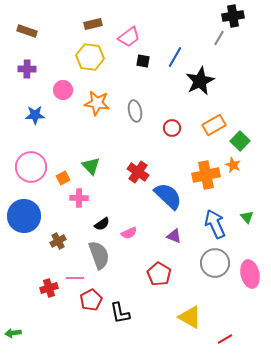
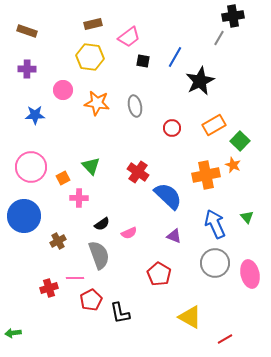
gray ellipse at (135, 111): moved 5 px up
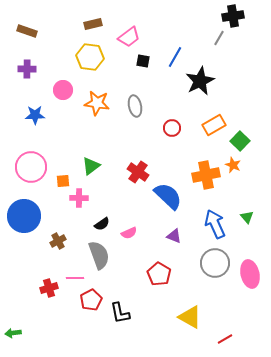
green triangle at (91, 166): rotated 36 degrees clockwise
orange square at (63, 178): moved 3 px down; rotated 24 degrees clockwise
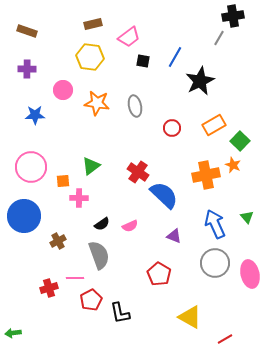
blue semicircle at (168, 196): moved 4 px left, 1 px up
pink semicircle at (129, 233): moved 1 px right, 7 px up
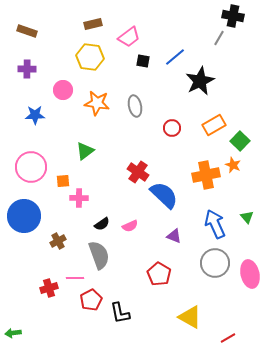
black cross at (233, 16): rotated 20 degrees clockwise
blue line at (175, 57): rotated 20 degrees clockwise
green triangle at (91, 166): moved 6 px left, 15 px up
red line at (225, 339): moved 3 px right, 1 px up
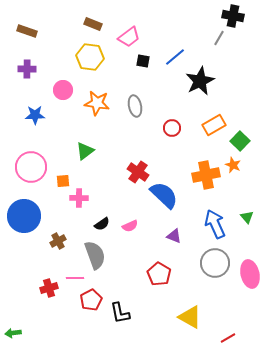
brown rectangle at (93, 24): rotated 36 degrees clockwise
gray semicircle at (99, 255): moved 4 px left
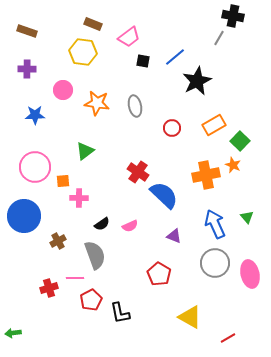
yellow hexagon at (90, 57): moved 7 px left, 5 px up
black star at (200, 81): moved 3 px left
pink circle at (31, 167): moved 4 px right
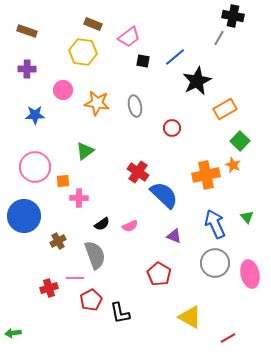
orange rectangle at (214, 125): moved 11 px right, 16 px up
